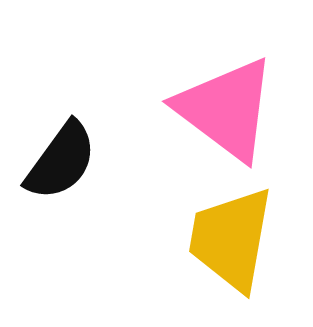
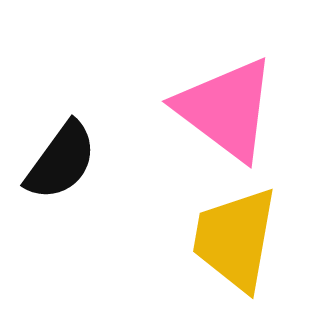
yellow trapezoid: moved 4 px right
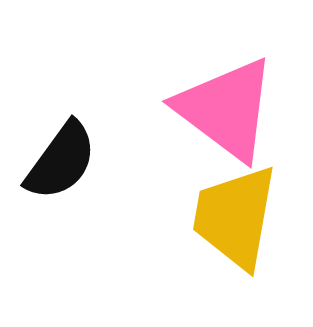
yellow trapezoid: moved 22 px up
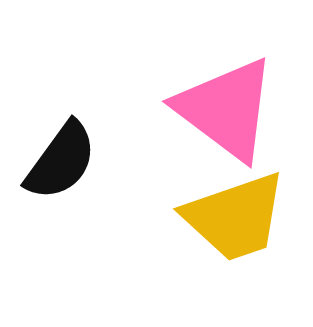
yellow trapezoid: rotated 119 degrees counterclockwise
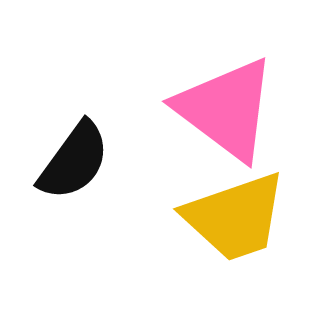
black semicircle: moved 13 px right
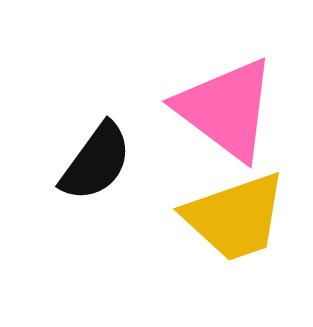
black semicircle: moved 22 px right, 1 px down
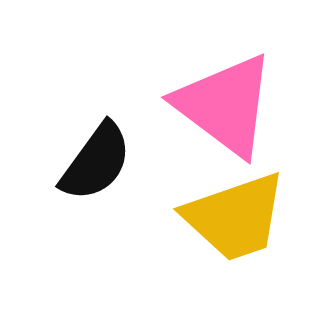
pink triangle: moved 1 px left, 4 px up
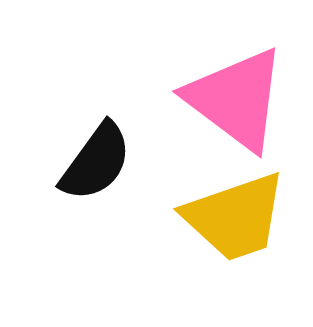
pink triangle: moved 11 px right, 6 px up
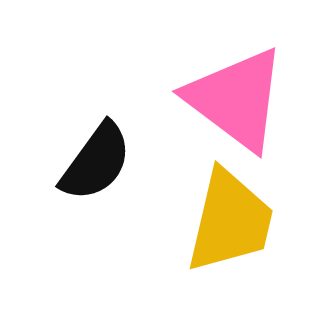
yellow trapezoid: moved 5 px left, 4 px down; rotated 58 degrees counterclockwise
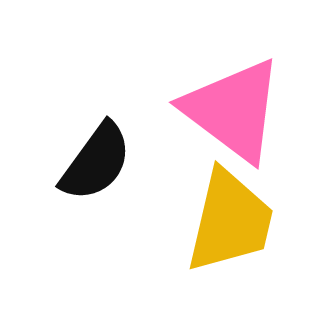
pink triangle: moved 3 px left, 11 px down
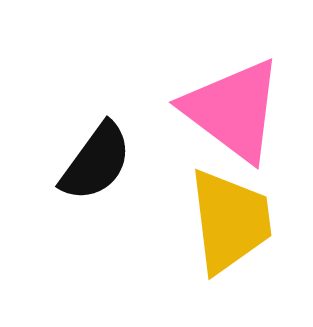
yellow trapezoid: rotated 20 degrees counterclockwise
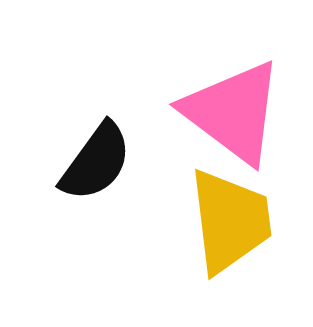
pink triangle: moved 2 px down
